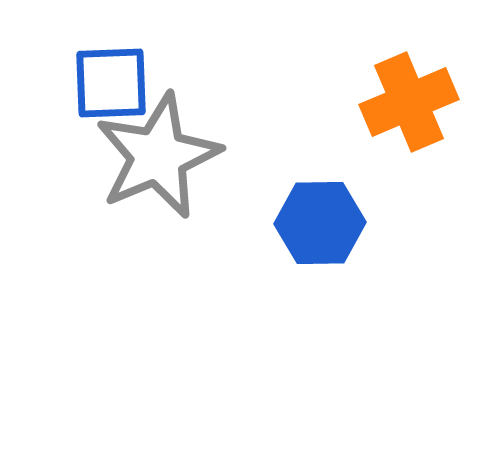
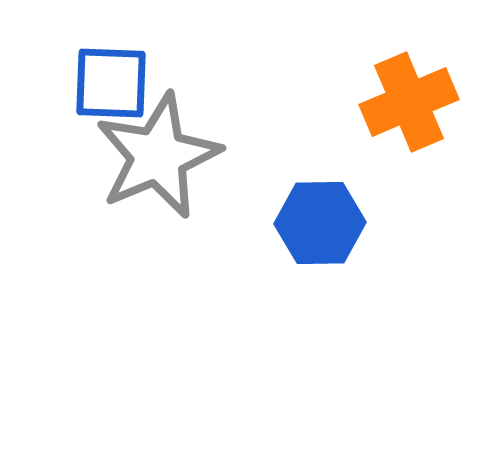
blue square: rotated 4 degrees clockwise
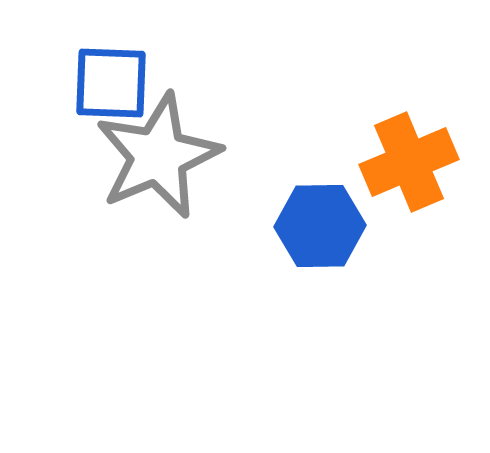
orange cross: moved 60 px down
blue hexagon: moved 3 px down
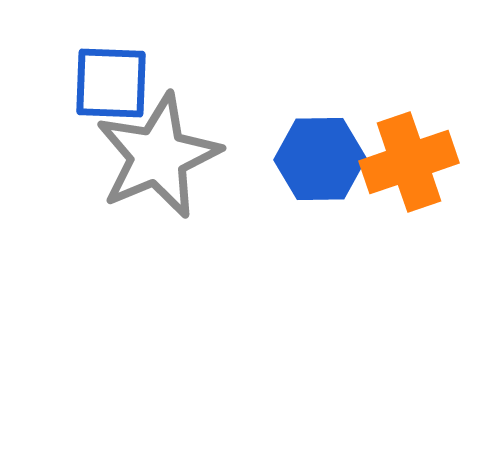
orange cross: rotated 4 degrees clockwise
blue hexagon: moved 67 px up
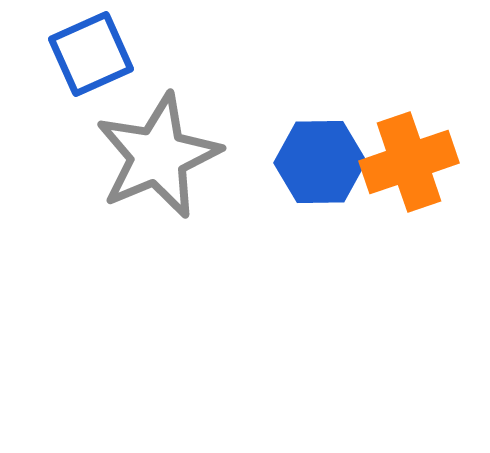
blue square: moved 20 px left, 29 px up; rotated 26 degrees counterclockwise
blue hexagon: moved 3 px down
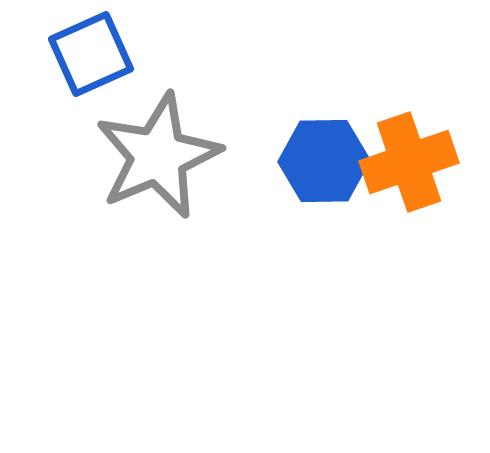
blue hexagon: moved 4 px right, 1 px up
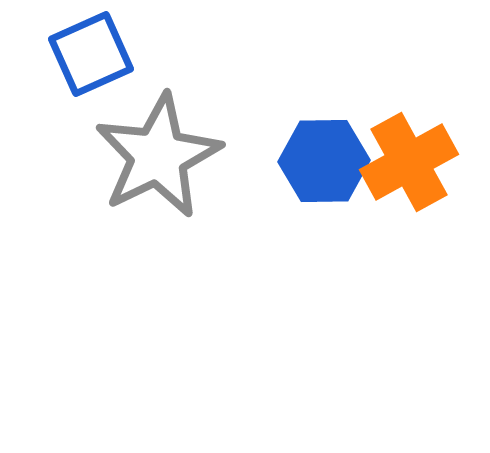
gray star: rotated 3 degrees counterclockwise
orange cross: rotated 10 degrees counterclockwise
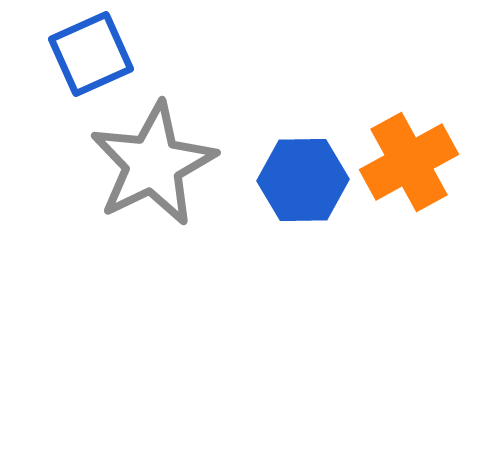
gray star: moved 5 px left, 8 px down
blue hexagon: moved 21 px left, 19 px down
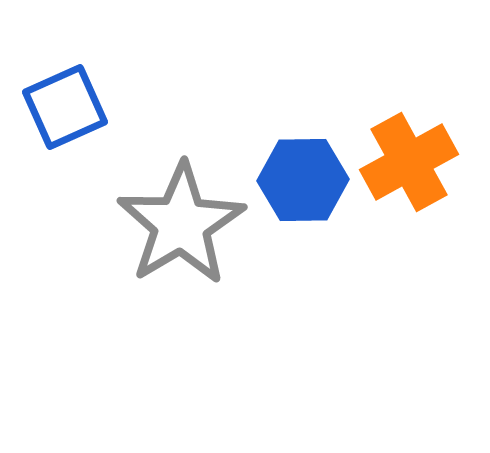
blue square: moved 26 px left, 53 px down
gray star: moved 28 px right, 60 px down; rotated 5 degrees counterclockwise
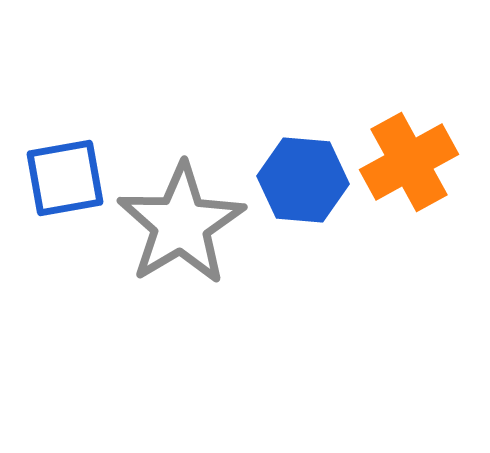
blue square: moved 71 px down; rotated 14 degrees clockwise
blue hexagon: rotated 6 degrees clockwise
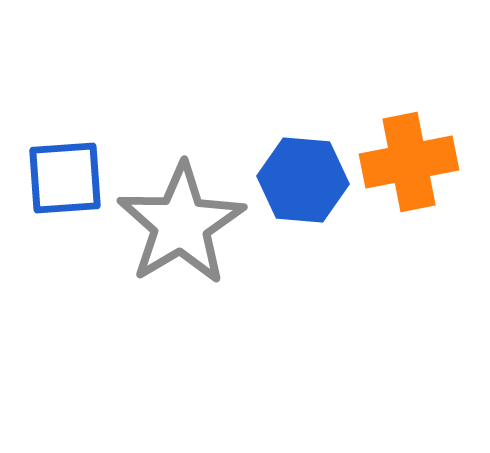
orange cross: rotated 18 degrees clockwise
blue square: rotated 6 degrees clockwise
